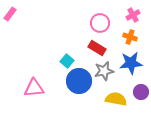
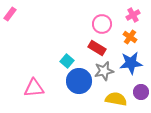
pink circle: moved 2 px right, 1 px down
orange cross: rotated 16 degrees clockwise
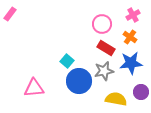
red rectangle: moved 9 px right
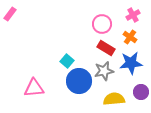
yellow semicircle: moved 2 px left; rotated 15 degrees counterclockwise
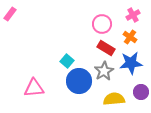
gray star: rotated 18 degrees counterclockwise
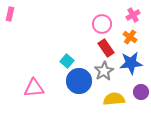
pink rectangle: rotated 24 degrees counterclockwise
red rectangle: rotated 24 degrees clockwise
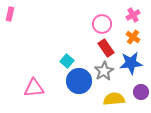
orange cross: moved 3 px right
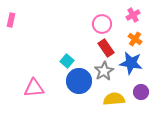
pink rectangle: moved 1 px right, 6 px down
orange cross: moved 2 px right, 2 px down
blue star: rotated 15 degrees clockwise
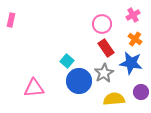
gray star: moved 2 px down
